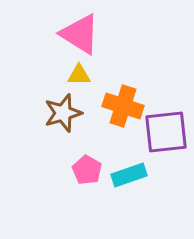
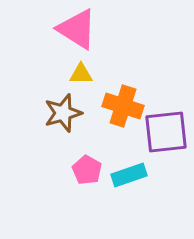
pink triangle: moved 3 px left, 5 px up
yellow triangle: moved 2 px right, 1 px up
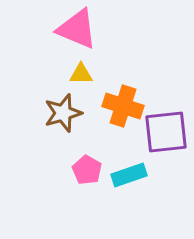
pink triangle: rotated 9 degrees counterclockwise
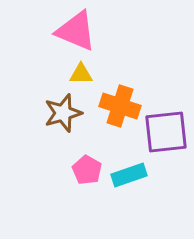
pink triangle: moved 1 px left, 2 px down
orange cross: moved 3 px left
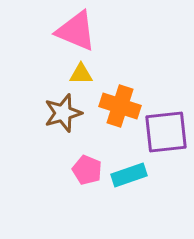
pink pentagon: rotated 8 degrees counterclockwise
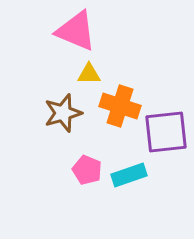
yellow triangle: moved 8 px right
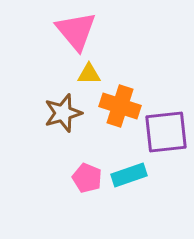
pink triangle: rotated 27 degrees clockwise
pink pentagon: moved 8 px down
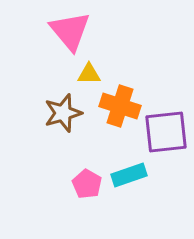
pink triangle: moved 6 px left
pink pentagon: moved 6 px down; rotated 8 degrees clockwise
